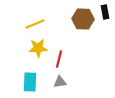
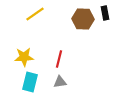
black rectangle: moved 1 px down
yellow line: moved 10 px up; rotated 12 degrees counterclockwise
yellow star: moved 14 px left, 9 px down
cyan rectangle: rotated 12 degrees clockwise
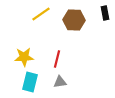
yellow line: moved 6 px right
brown hexagon: moved 9 px left, 1 px down
red line: moved 2 px left
